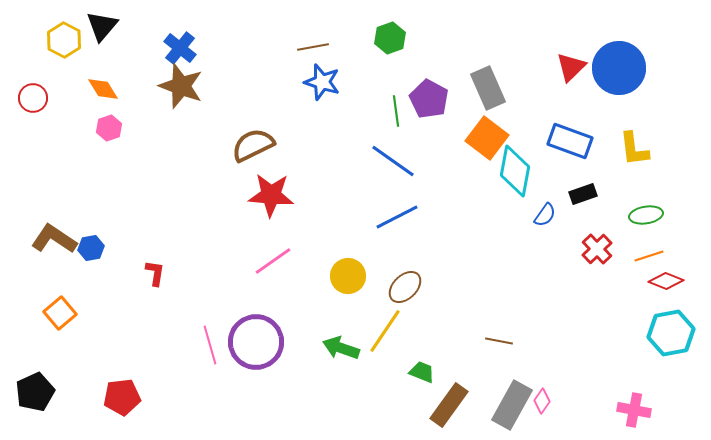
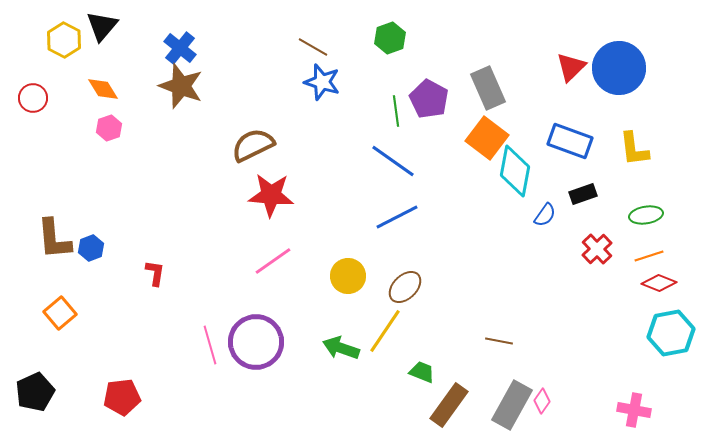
brown line at (313, 47): rotated 40 degrees clockwise
brown L-shape at (54, 239): rotated 129 degrees counterclockwise
blue hexagon at (91, 248): rotated 10 degrees counterclockwise
red diamond at (666, 281): moved 7 px left, 2 px down
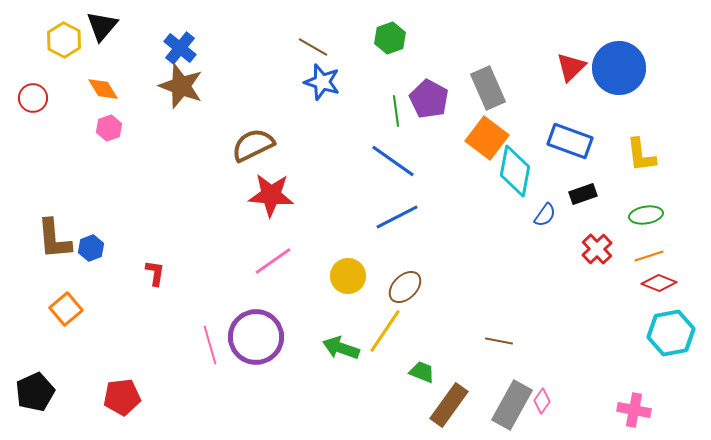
yellow L-shape at (634, 149): moved 7 px right, 6 px down
orange square at (60, 313): moved 6 px right, 4 px up
purple circle at (256, 342): moved 5 px up
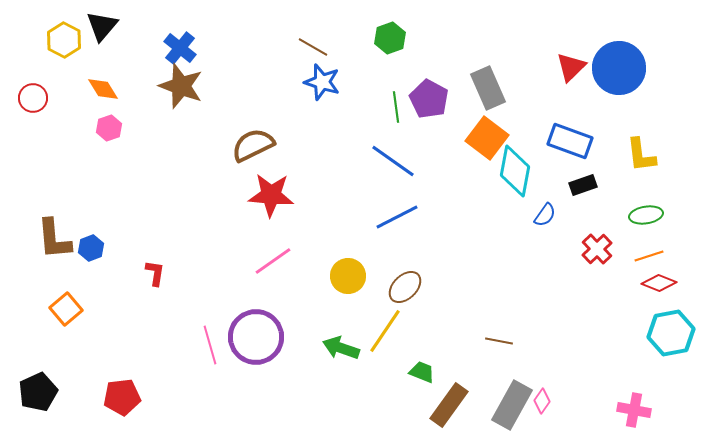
green line at (396, 111): moved 4 px up
black rectangle at (583, 194): moved 9 px up
black pentagon at (35, 392): moved 3 px right
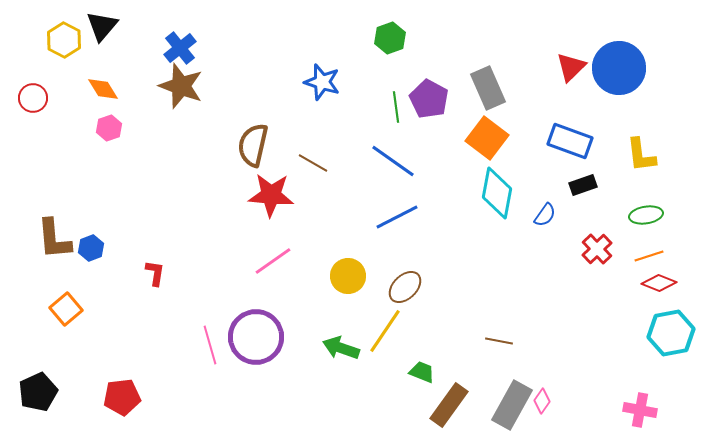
brown line at (313, 47): moved 116 px down
blue cross at (180, 48): rotated 12 degrees clockwise
brown semicircle at (253, 145): rotated 51 degrees counterclockwise
cyan diamond at (515, 171): moved 18 px left, 22 px down
pink cross at (634, 410): moved 6 px right
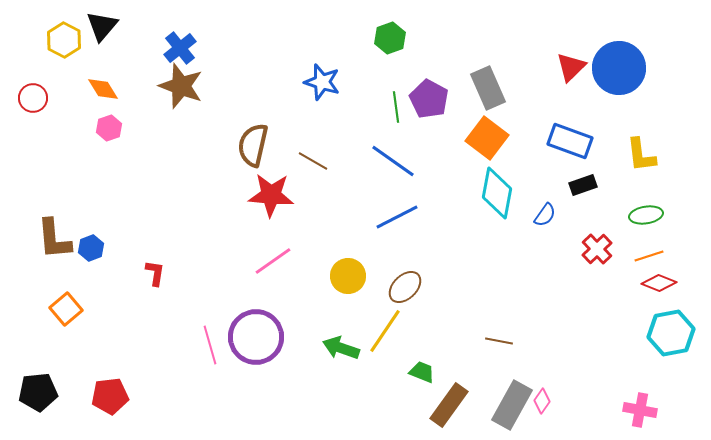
brown line at (313, 163): moved 2 px up
black pentagon at (38, 392): rotated 18 degrees clockwise
red pentagon at (122, 397): moved 12 px left, 1 px up
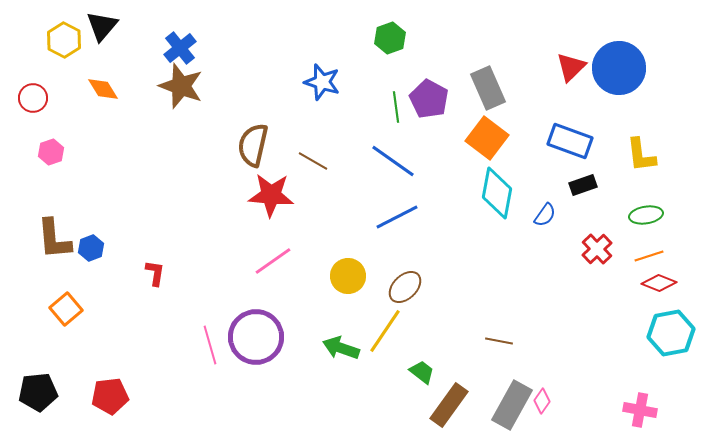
pink hexagon at (109, 128): moved 58 px left, 24 px down
green trapezoid at (422, 372): rotated 16 degrees clockwise
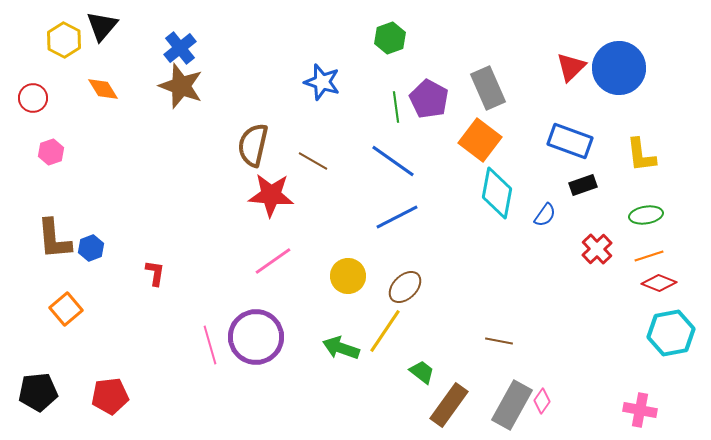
orange square at (487, 138): moved 7 px left, 2 px down
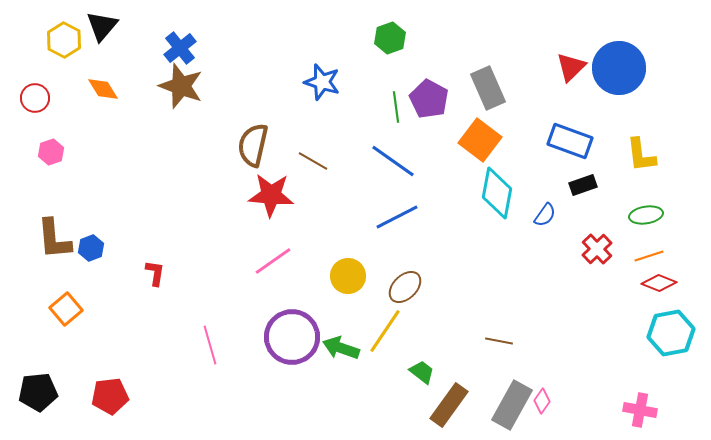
red circle at (33, 98): moved 2 px right
purple circle at (256, 337): moved 36 px right
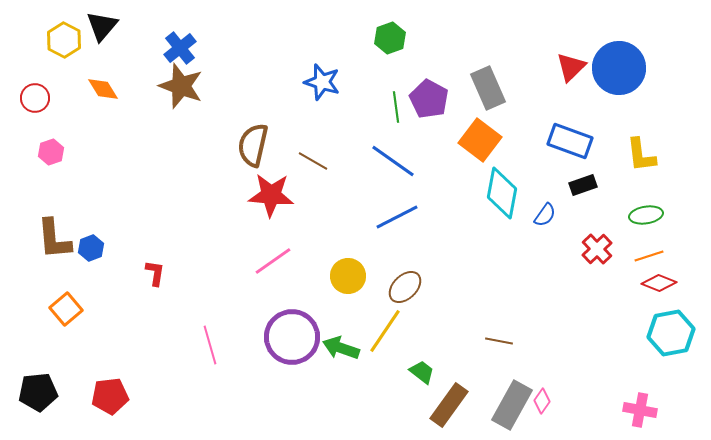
cyan diamond at (497, 193): moved 5 px right
